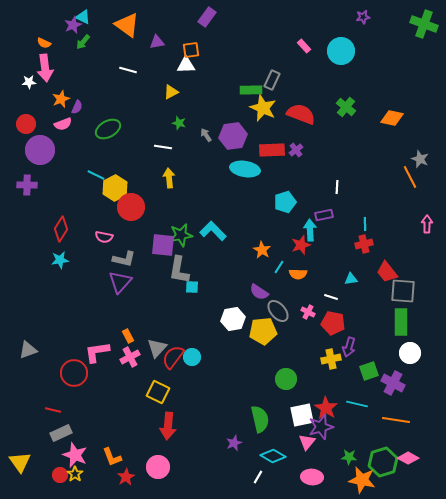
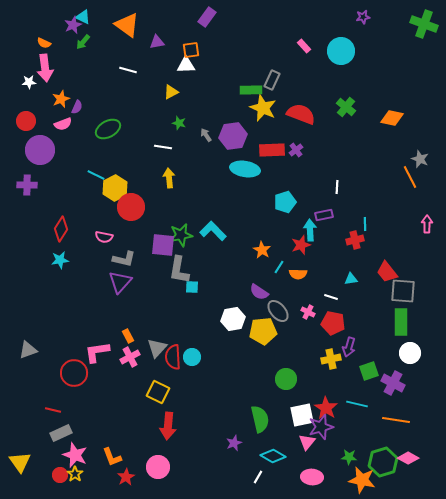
red circle at (26, 124): moved 3 px up
red cross at (364, 244): moved 9 px left, 4 px up
red semicircle at (173, 357): rotated 40 degrees counterclockwise
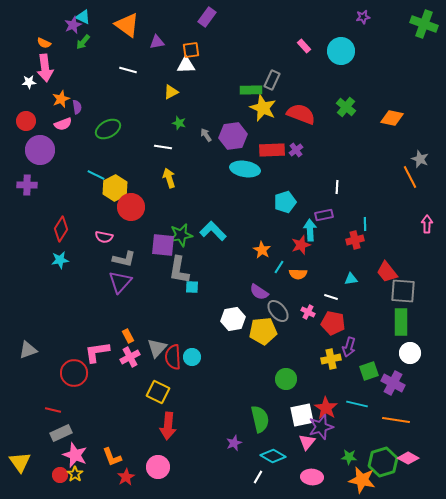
purple semicircle at (77, 107): rotated 32 degrees counterclockwise
yellow arrow at (169, 178): rotated 12 degrees counterclockwise
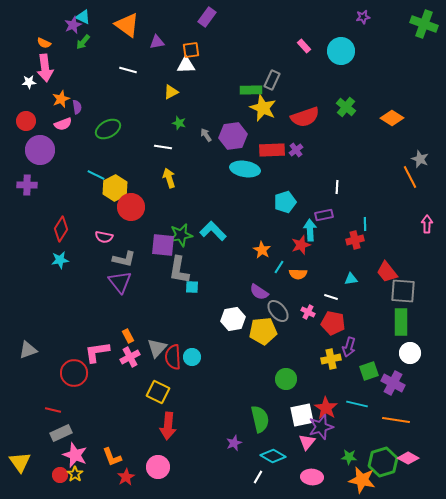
red semicircle at (301, 114): moved 4 px right, 3 px down; rotated 140 degrees clockwise
orange diamond at (392, 118): rotated 20 degrees clockwise
purple triangle at (120, 282): rotated 20 degrees counterclockwise
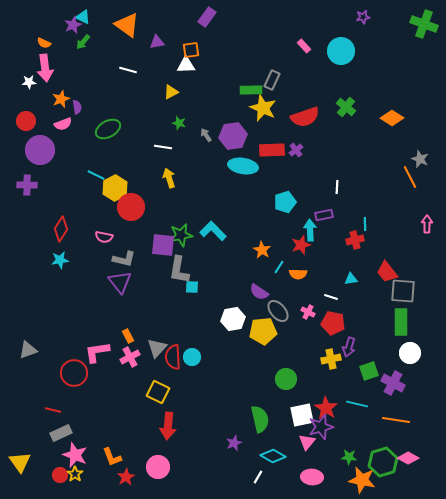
cyan ellipse at (245, 169): moved 2 px left, 3 px up
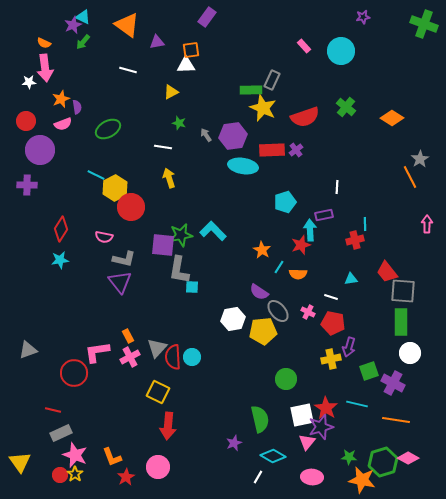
gray star at (420, 159): rotated 18 degrees clockwise
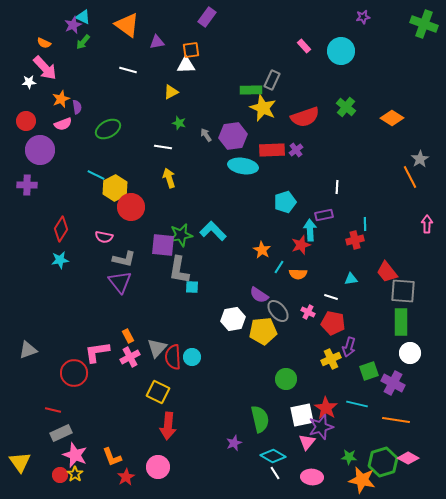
pink arrow at (45, 68): rotated 36 degrees counterclockwise
purple semicircle at (259, 292): moved 3 px down
yellow cross at (331, 359): rotated 12 degrees counterclockwise
white line at (258, 477): moved 17 px right, 4 px up; rotated 64 degrees counterclockwise
